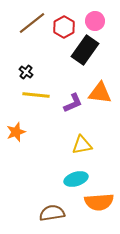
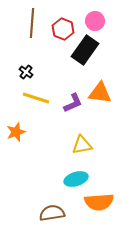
brown line: rotated 48 degrees counterclockwise
red hexagon: moved 1 px left, 2 px down; rotated 10 degrees counterclockwise
yellow line: moved 3 px down; rotated 12 degrees clockwise
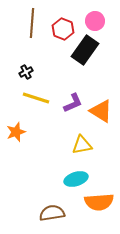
black cross: rotated 24 degrees clockwise
orange triangle: moved 1 px right, 18 px down; rotated 25 degrees clockwise
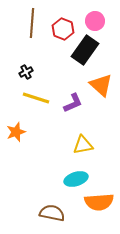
orange triangle: moved 26 px up; rotated 10 degrees clockwise
yellow triangle: moved 1 px right
brown semicircle: rotated 20 degrees clockwise
